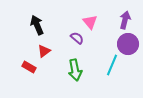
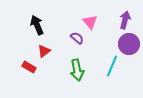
purple circle: moved 1 px right
cyan line: moved 1 px down
green arrow: moved 2 px right
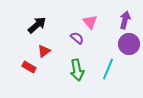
black arrow: rotated 72 degrees clockwise
cyan line: moved 4 px left, 3 px down
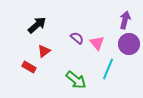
pink triangle: moved 7 px right, 21 px down
green arrow: moved 1 px left, 10 px down; rotated 40 degrees counterclockwise
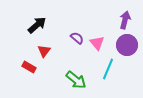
purple circle: moved 2 px left, 1 px down
red triangle: rotated 16 degrees counterclockwise
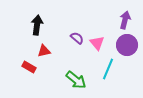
black arrow: rotated 42 degrees counterclockwise
red triangle: rotated 40 degrees clockwise
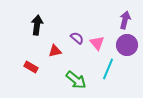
red triangle: moved 11 px right
red rectangle: moved 2 px right
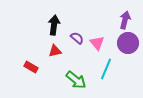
black arrow: moved 17 px right
purple circle: moved 1 px right, 2 px up
cyan line: moved 2 px left
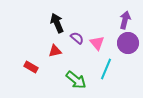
black arrow: moved 3 px right, 2 px up; rotated 30 degrees counterclockwise
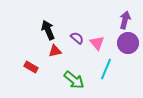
black arrow: moved 9 px left, 7 px down
green arrow: moved 2 px left
